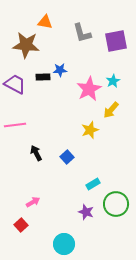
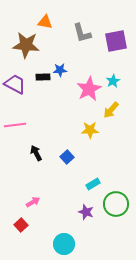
yellow star: rotated 18 degrees clockwise
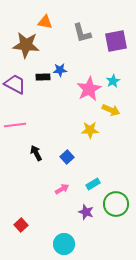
yellow arrow: rotated 108 degrees counterclockwise
pink arrow: moved 29 px right, 13 px up
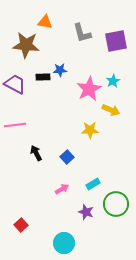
cyan circle: moved 1 px up
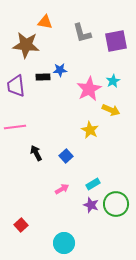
purple trapezoid: moved 1 px right, 2 px down; rotated 125 degrees counterclockwise
pink line: moved 2 px down
yellow star: rotated 30 degrees clockwise
blue square: moved 1 px left, 1 px up
purple star: moved 5 px right, 7 px up
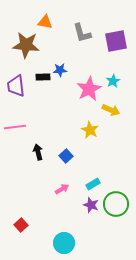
black arrow: moved 2 px right, 1 px up; rotated 14 degrees clockwise
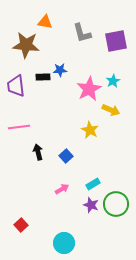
pink line: moved 4 px right
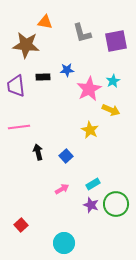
blue star: moved 7 px right
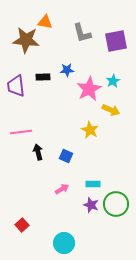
brown star: moved 5 px up
pink line: moved 2 px right, 5 px down
blue square: rotated 24 degrees counterclockwise
cyan rectangle: rotated 32 degrees clockwise
red square: moved 1 px right
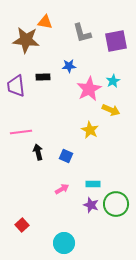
blue star: moved 2 px right, 4 px up
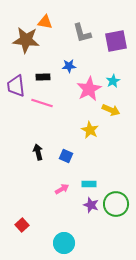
pink line: moved 21 px right, 29 px up; rotated 25 degrees clockwise
cyan rectangle: moved 4 px left
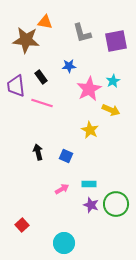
black rectangle: moved 2 px left; rotated 56 degrees clockwise
